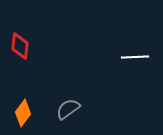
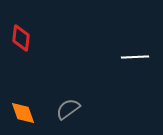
red diamond: moved 1 px right, 8 px up
orange diamond: rotated 56 degrees counterclockwise
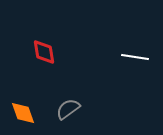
red diamond: moved 23 px right, 14 px down; rotated 16 degrees counterclockwise
white line: rotated 12 degrees clockwise
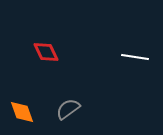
red diamond: moved 2 px right; rotated 16 degrees counterclockwise
orange diamond: moved 1 px left, 1 px up
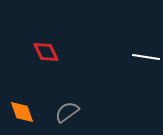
white line: moved 11 px right
gray semicircle: moved 1 px left, 3 px down
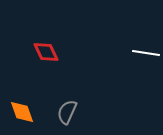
white line: moved 4 px up
gray semicircle: rotated 30 degrees counterclockwise
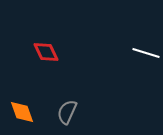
white line: rotated 8 degrees clockwise
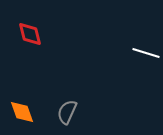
red diamond: moved 16 px left, 18 px up; rotated 12 degrees clockwise
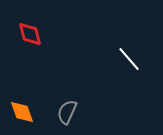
white line: moved 17 px left, 6 px down; rotated 32 degrees clockwise
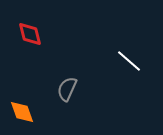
white line: moved 2 px down; rotated 8 degrees counterclockwise
gray semicircle: moved 23 px up
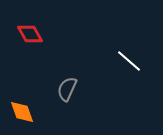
red diamond: rotated 16 degrees counterclockwise
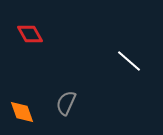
gray semicircle: moved 1 px left, 14 px down
